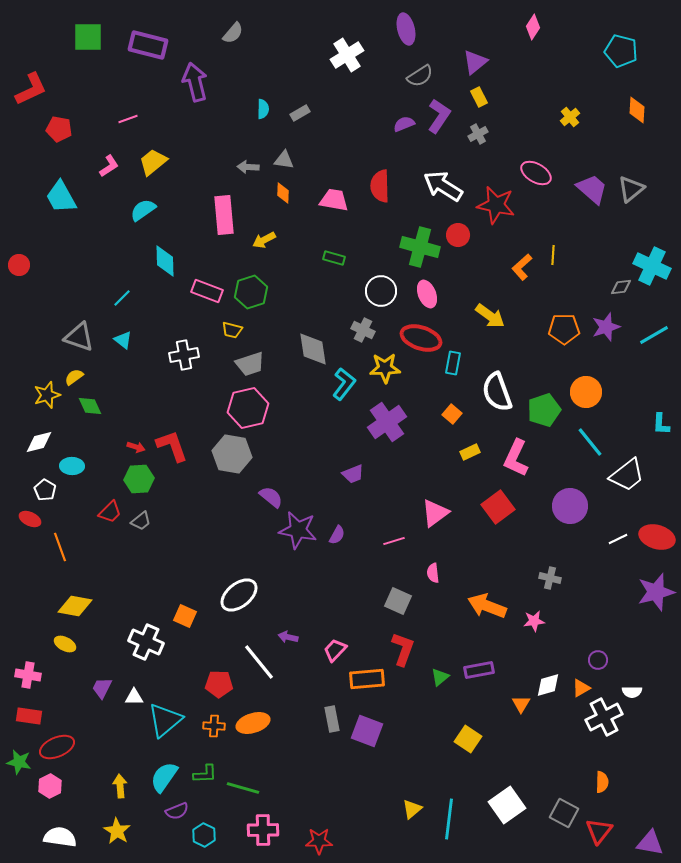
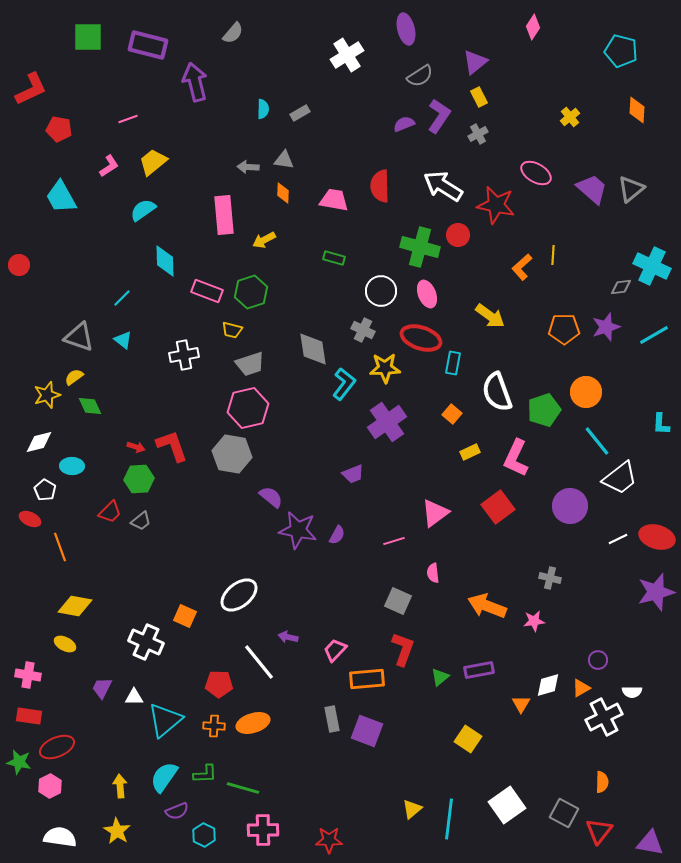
cyan line at (590, 442): moved 7 px right, 1 px up
white trapezoid at (627, 475): moved 7 px left, 3 px down
red star at (319, 841): moved 10 px right, 1 px up
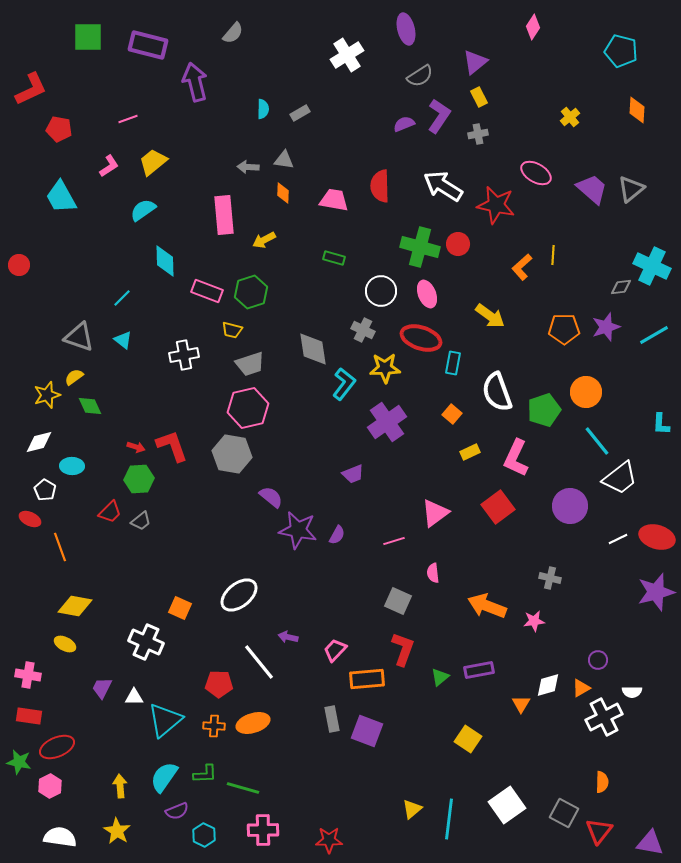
gray cross at (478, 134): rotated 18 degrees clockwise
red circle at (458, 235): moved 9 px down
orange square at (185, 616): moved 5 px left, 8 px up
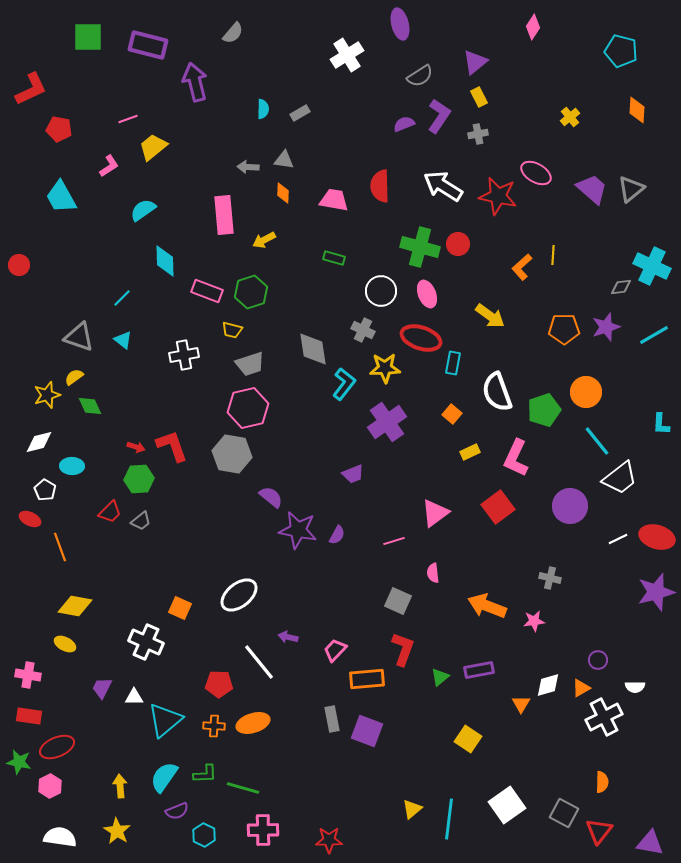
purple ellipse at (406, 29): moved 6 px left, 5 px up
yellow trapezoid at (153, 162): moved 15 px up
red star at (496, 205): moved 2 px right, 9 px up
white semicircle at (632, 692): moved 3 px right, 5 px up
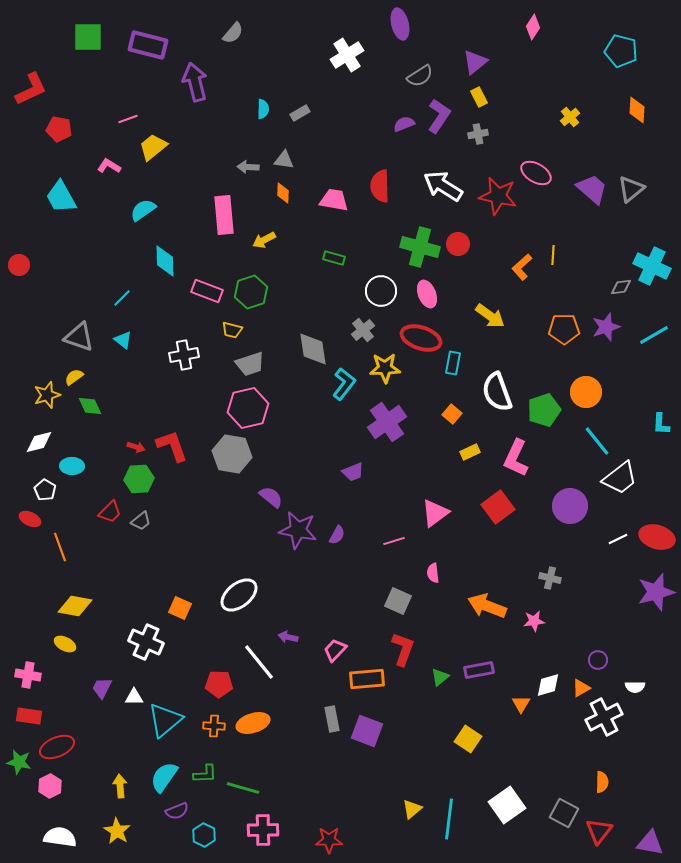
pink L-shape at (109, 166): rotated 115 degrees counterclockwise
gray cross at (363, 330): rotated 25 degrees clockwise
purple trapezoid at (353, 474): moved 2 px up
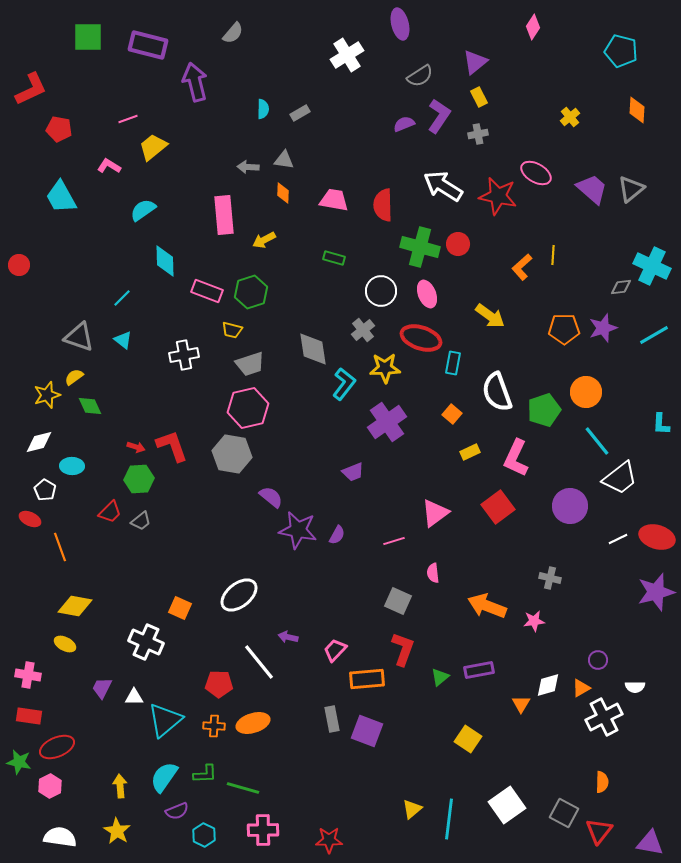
red semicircle at (380, 186): moved 3 px right, 19 px down
purple star at (606, 327): moved 3 px left, 1 px down
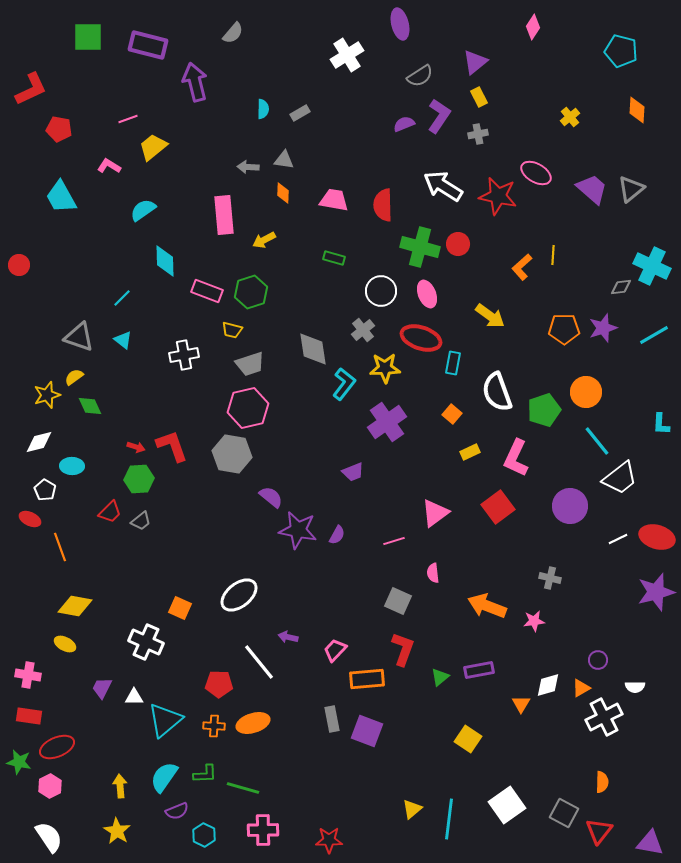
white semicircle at (60, 837): moved 11 px left; rotated 48 degrees clockwise
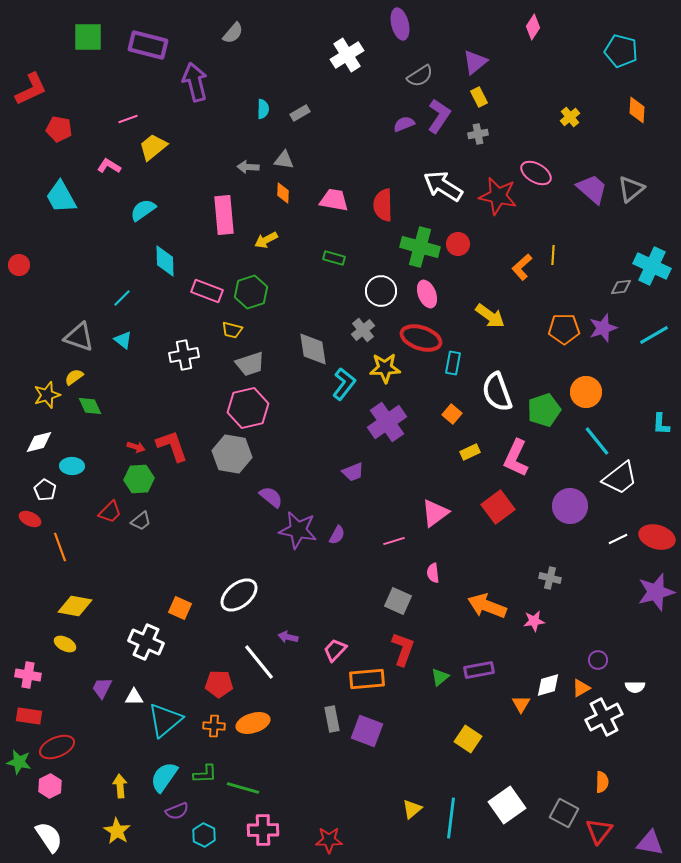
yellow arrow at (264, 240): moved 2 px right
cyan line at (449, 819): moved 2 px right, 1 px up
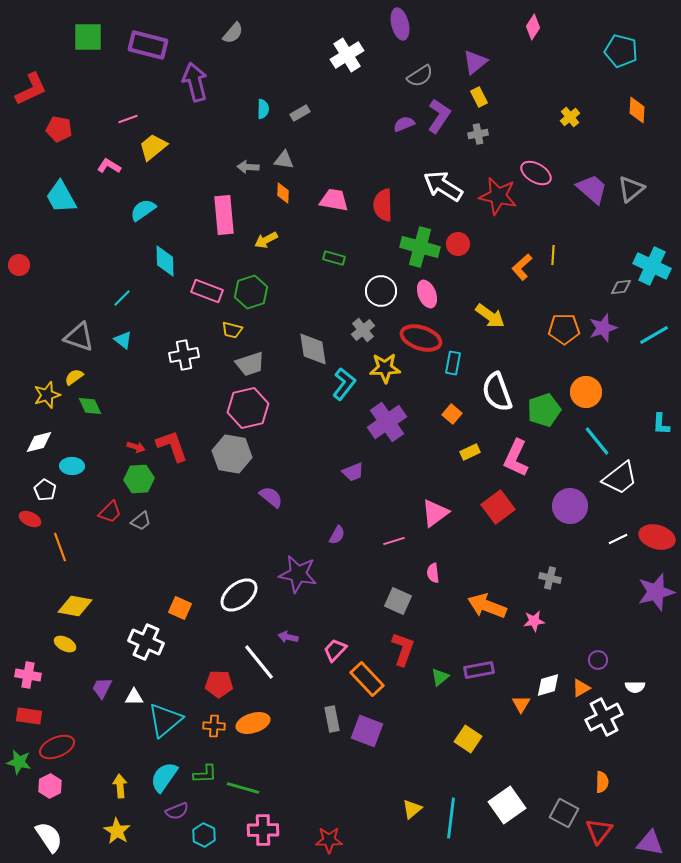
purple star at (298, 530): moved 44 px down
orange rectangle at (367, 679): rotated 52 degrees clockwise
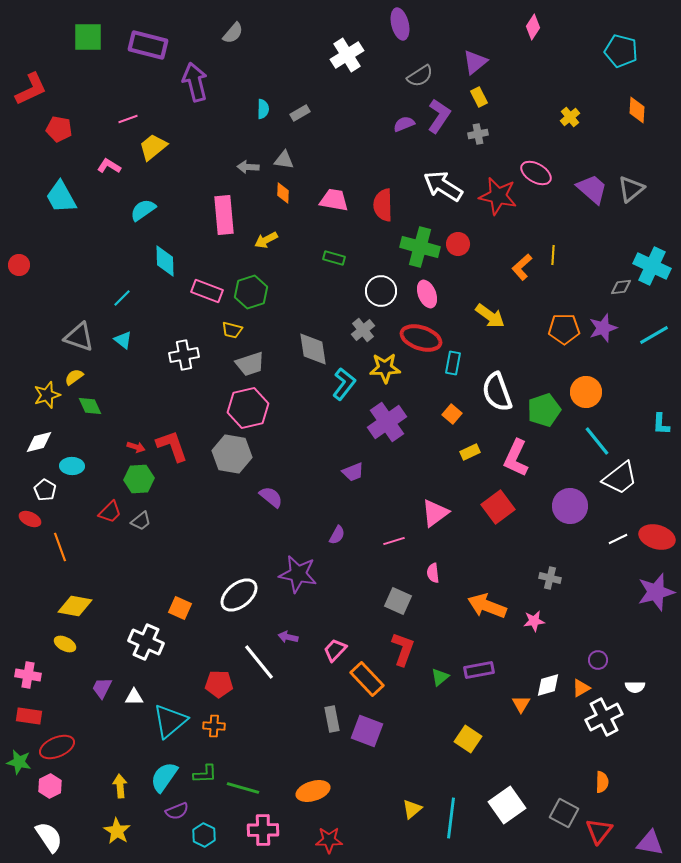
cyan triangle at (165, 720): moved 5 px right, 1 px down
orange ellipse at (253, 723): moved 60 px right, 68 px down
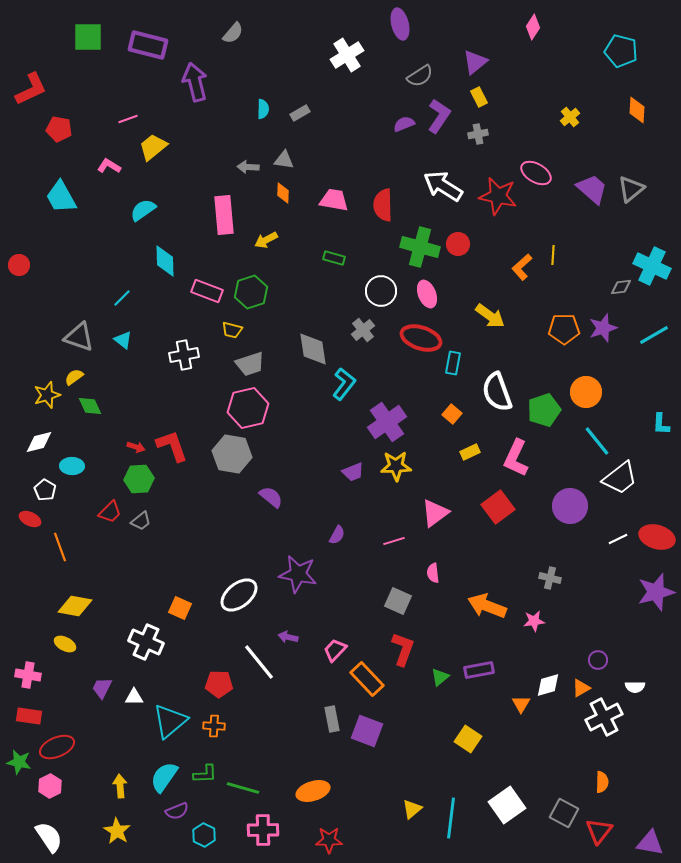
yellow star at (385, 368): moved 11 px right, 98 px down
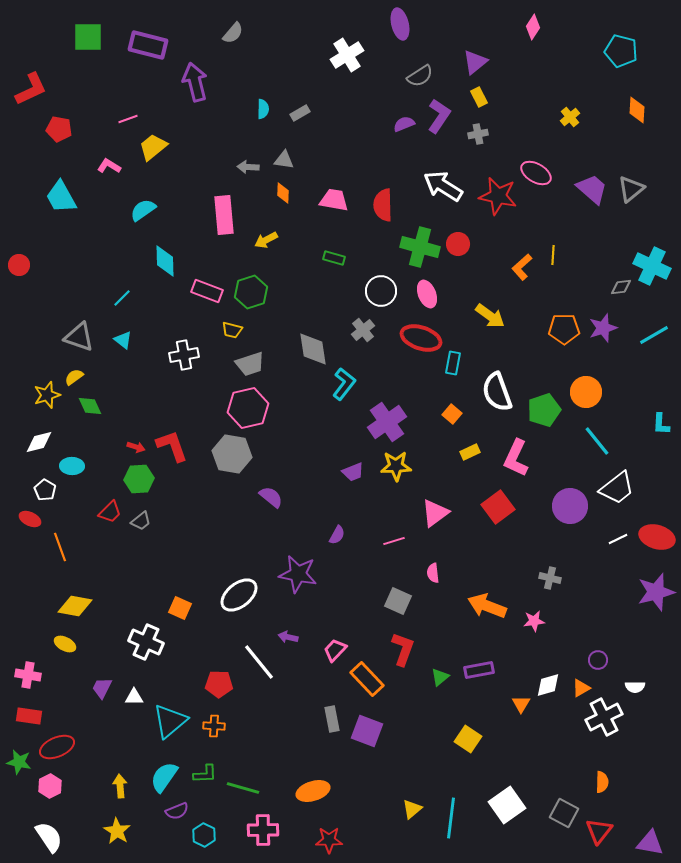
white trapezoid at (620, 478): moved 3 px left, 10 px down
